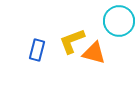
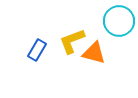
blue rectangle: rotated 15 degrees clockwise
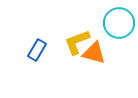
cyan circle: moved 2 px down
yellow L-shape: moved 5 px right, 1 px down
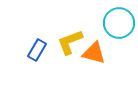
yellow L-shape: moved 7 px left
